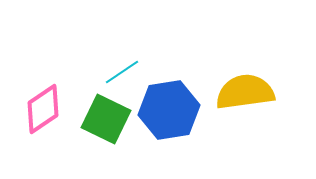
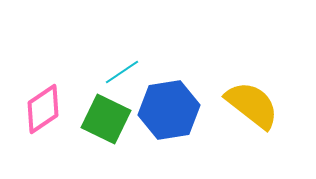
yellow semicircle: moved 7 px right, 13 px down; rotated 46 degrees clockwise
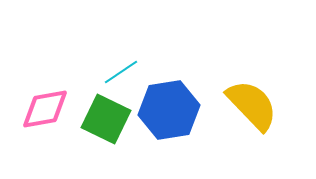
cyan line: moved 1 px left
yellow semicircle: rotated 8 degrees clockwise
pink diamond: moved 2 px right; rotated 24 degrees clockwise
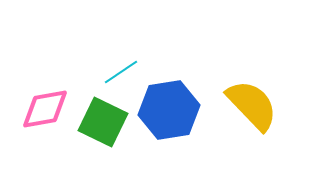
green square: moved 3 px left, 3 px down
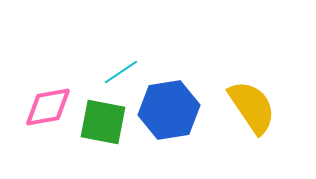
yellow semicircle: moved 2 px down; rotated 10 degrees clockwise
pink diamond: moved 3 px right, 2 px up
green square: rotated 15 degrees counterclockwise
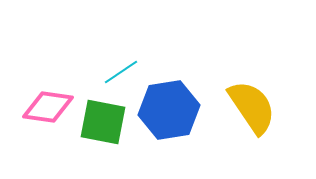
pink diamond: rotated 18 degrees clockwise
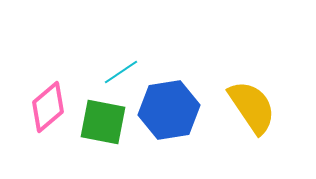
pink diamond: rotated 48 degrees counterclockwise
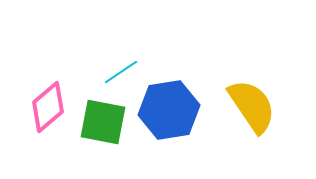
yellow semicircle: moved 1 px up
